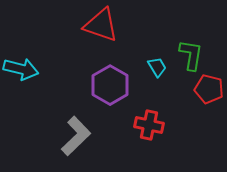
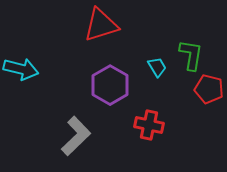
red triangle: rotated 36 degrees counterclockwise
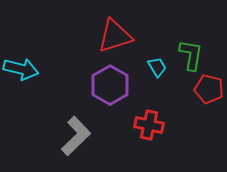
red triangle: moved 14 px right, 11 px down
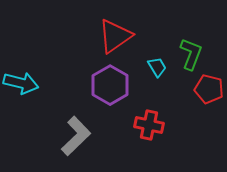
red triangle: rotated 18 degrees counterclockwise
green L-shape: moved 1 px up; rotated 12 degrees clockwise
cyan arrow: moved 14 px down
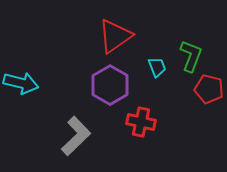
green L-shape: moved 2 px down
cyan trapezoid: rotated 10 degrees clockwise
red cross: moved 8 px left, 3 px up
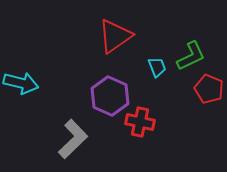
green L-shape: rotated 44 degrees clockwise
purple hexagon: moved 11 px down; rotated 6 degrees counterclockwise
red pentagon: rotated 8 degrees clockwise
red cross: moved 1 px left
gray L-shape: moved 3 px left, 3 px down
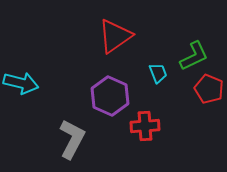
green L-shape: moved 3 px right
cyan trapezoid: moved 1 px right, 6 px down
red cross: moved 5 px right, 4 px down; rotated 16 degrees counterclockwise
gray L-shape: moved 1 px left; rotated 18 degrees counterclockwise
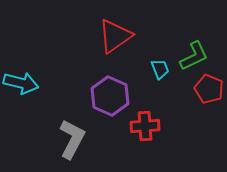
cyan trapezoid: moved 2 px right, 4 px up
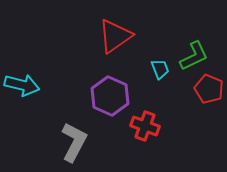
cyan arrow: moved 1 px right, 2 px down
red cross: rotated 24 degrees clockwise
gray L-shape: moved 2 px right, 3 px down
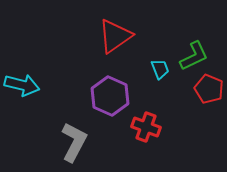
red cross: moved 1 px right, 1 px down
